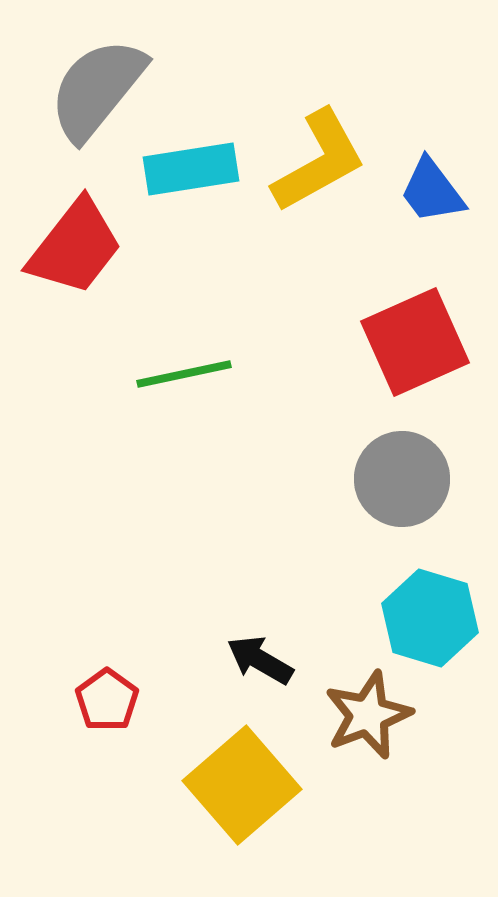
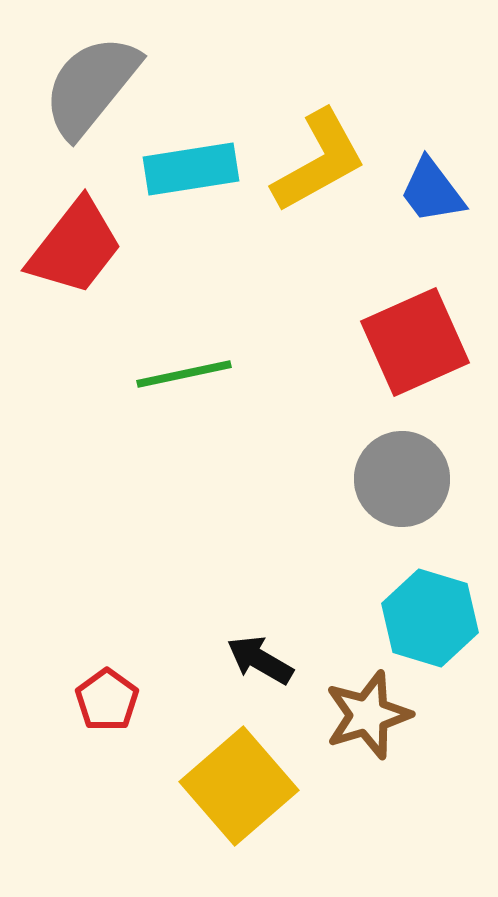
gray semicircle: moved 6 px left, 3 px up
brown star: rotated 4 degrees clockwise
yellow square: moved 3 px left, 1 px down
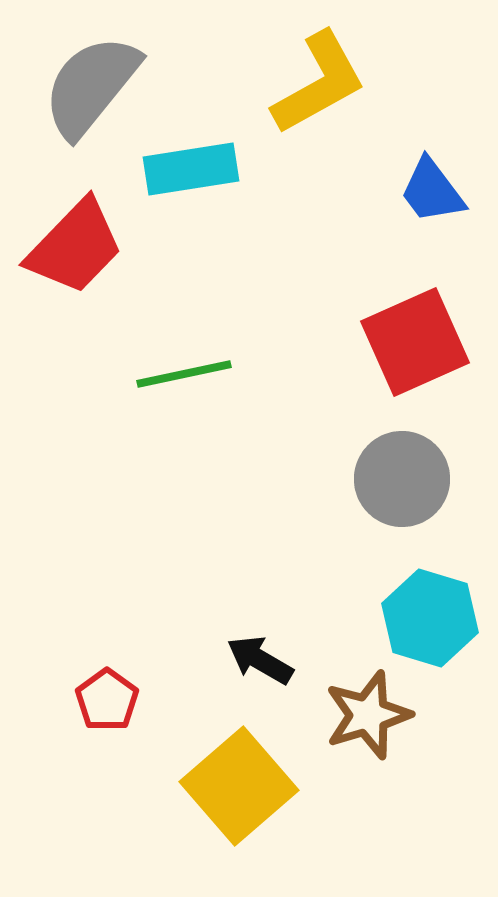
yellow L-shape: moved 78 px up
red trapezoid: rotated 6 degrees clockwise
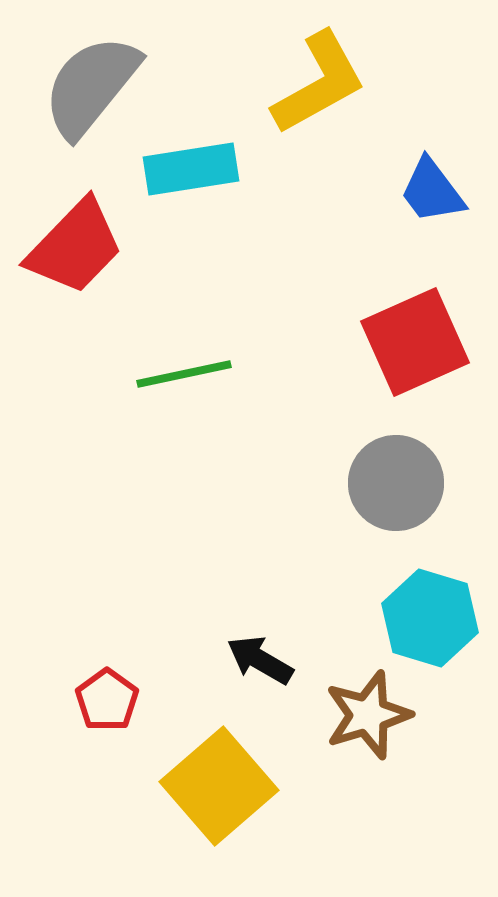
gray circle: moved 6 px left, 4 px down
yellow square: moved 20 px left
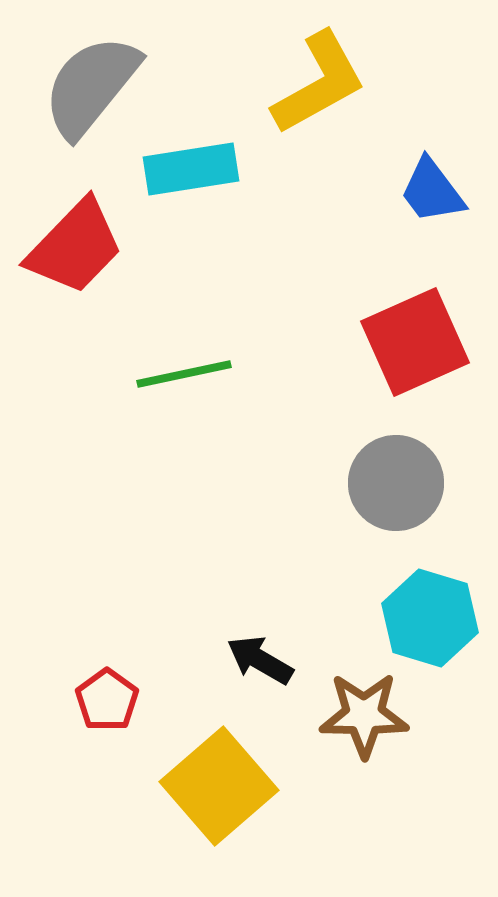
brown star: moved 4 px left; rotated 18 degrees clockwise
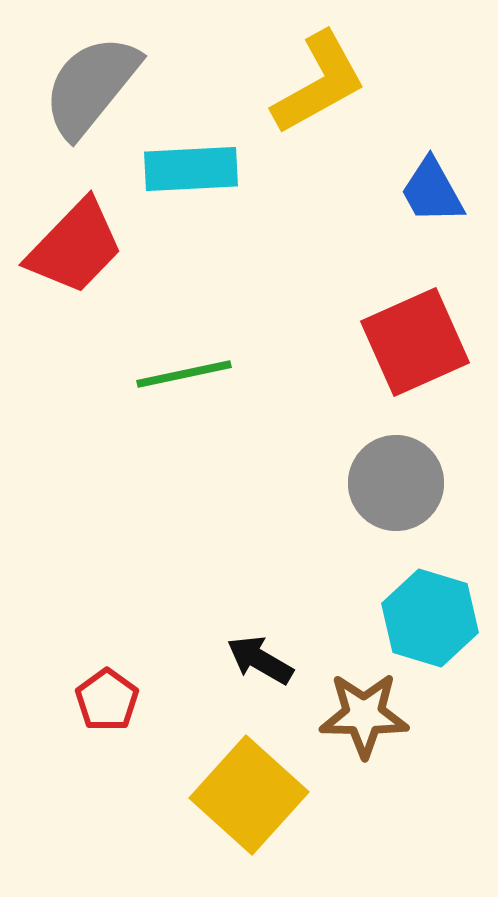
cyan rectangle: rotated 6 degrees clockwise
blue trapezoid: rotated 8 degrees clockwise
yellow square: moved 30 px right, 9 px down; rotated 7 degrees counterclockwise
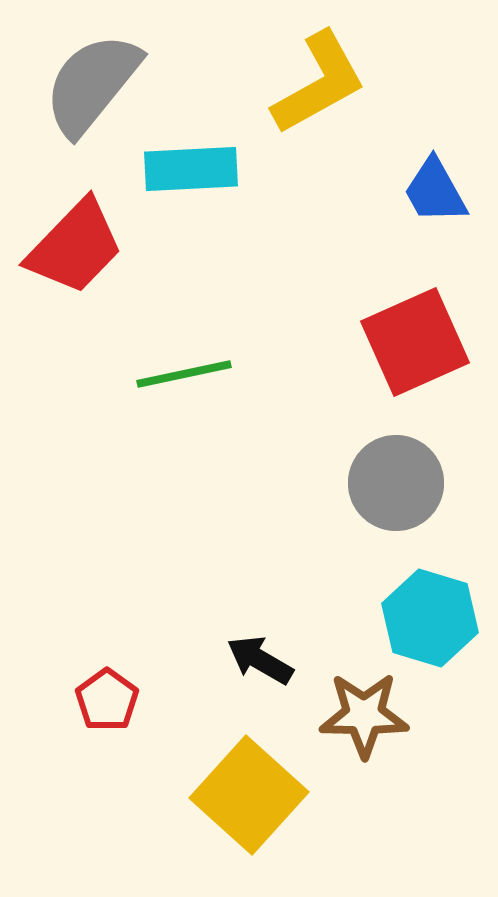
gray semicircle: moved 1 px right, 2 px up
blue trapezoid: moved 3 px right
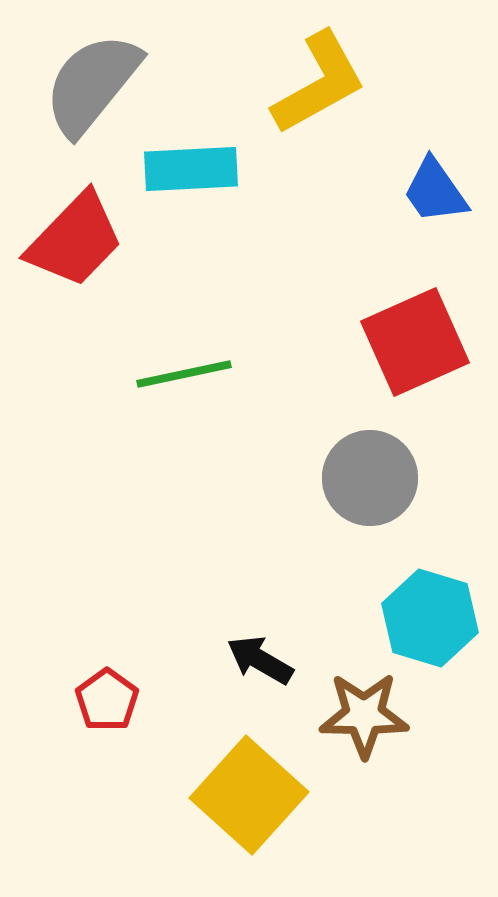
blue trapezoid: rotated 6 degrees counterclockwise
red trapezoid: moved 7 px up
gray circle: moved 26 px left, 5 px up
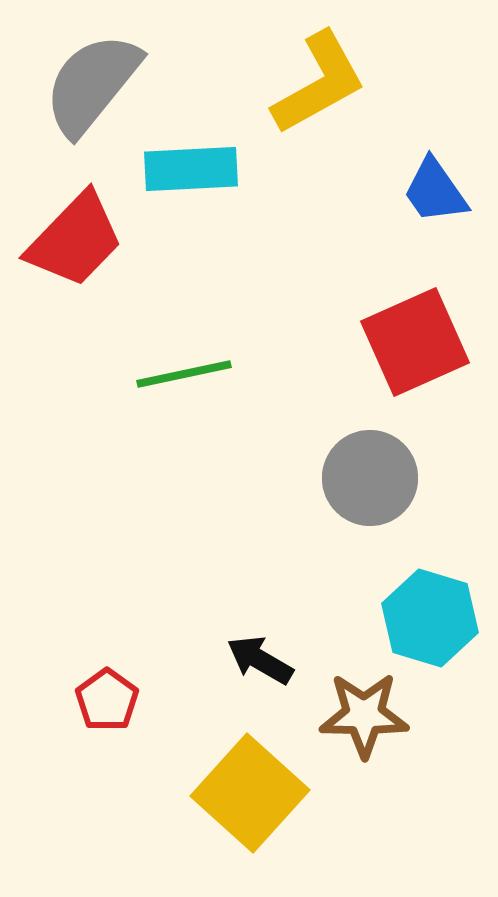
yellow square: moved 1 px right, 2 px up
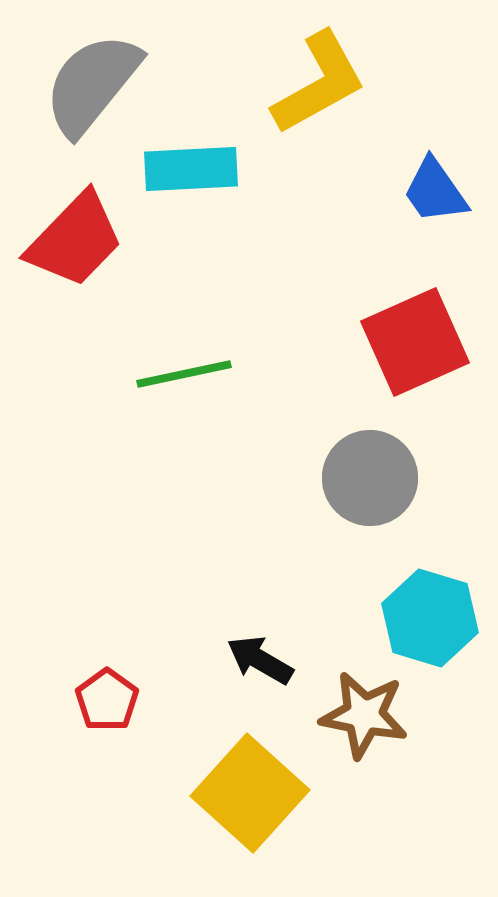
brown star: rotated 10 degrees clockwise
